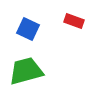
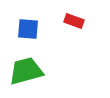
blue square: rotated 20 degrees counterclockwise
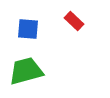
red rectangle: rotated 24 degrees clockwise
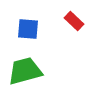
green trapezoid: moved 1 px left
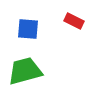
red rectangle: rotated 18 degrees counterclockwise
